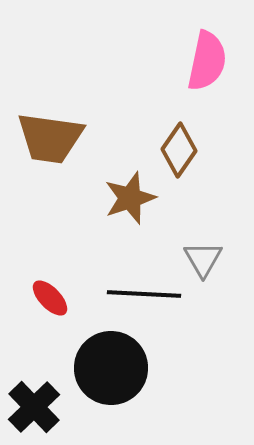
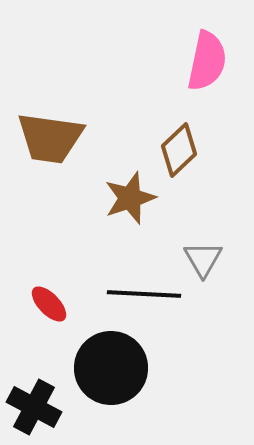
brown diamond: rotated 12 degrees clockwise
red ellipse: moved 1 px left, 6 px down
black cross: rotated 18 degrees counterclockwise
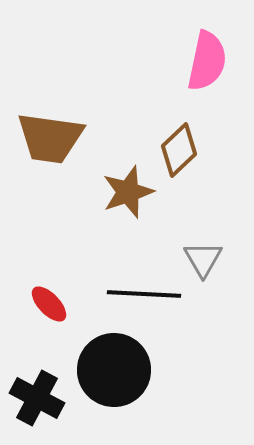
brown star: moved 2 px left, 6 px up
black circle: moved 3 px right, 2 px down
black cross: moved 3 px right, 9 px up
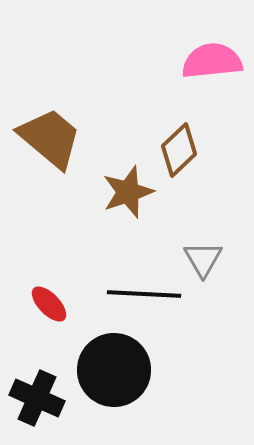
pink semicircle: moved 5 px right; rotated 108 degrees counterclockwise
brown trapezoid: rotated 148 degrees counterclockwise
black cross: rotated 4 degrees counterclockwise
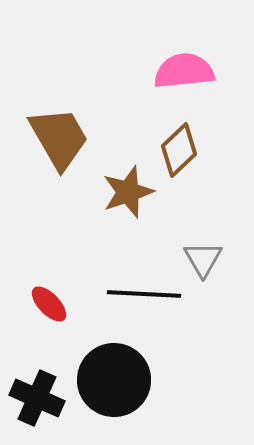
pink semicircle: moved 28 px left, 10 px down
brown trapezoid: moved 9 px right; rotated 20 degrees clockwise
black circle: moved 10 px down
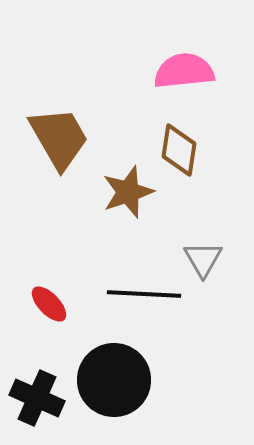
brown diamond: rotated 38 degrees counterclockwise
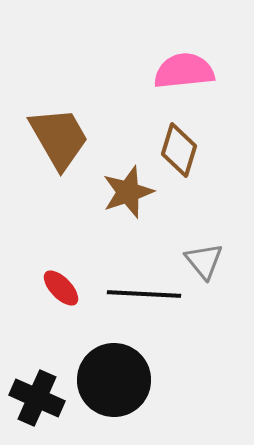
brown diamond: rotated 8 degrees clockwise
gray triangle: moved 1 px right, 2 px down; rotated 9 degrees counterclockwise
red ellipse: moved 12 px right, 16 px up
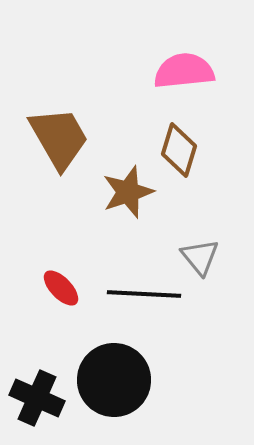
gray triangle: moved 4 px left, 4 px up
